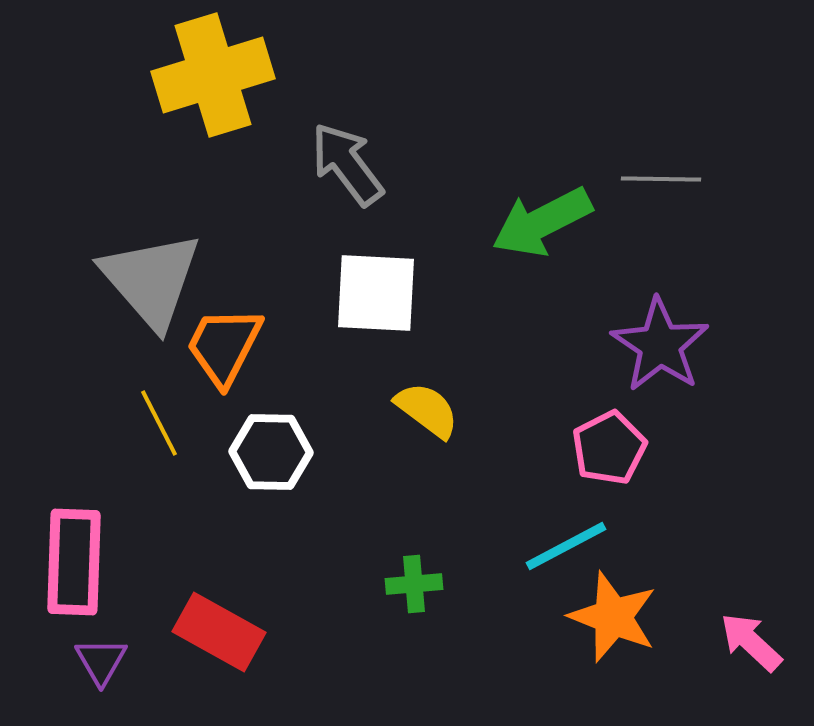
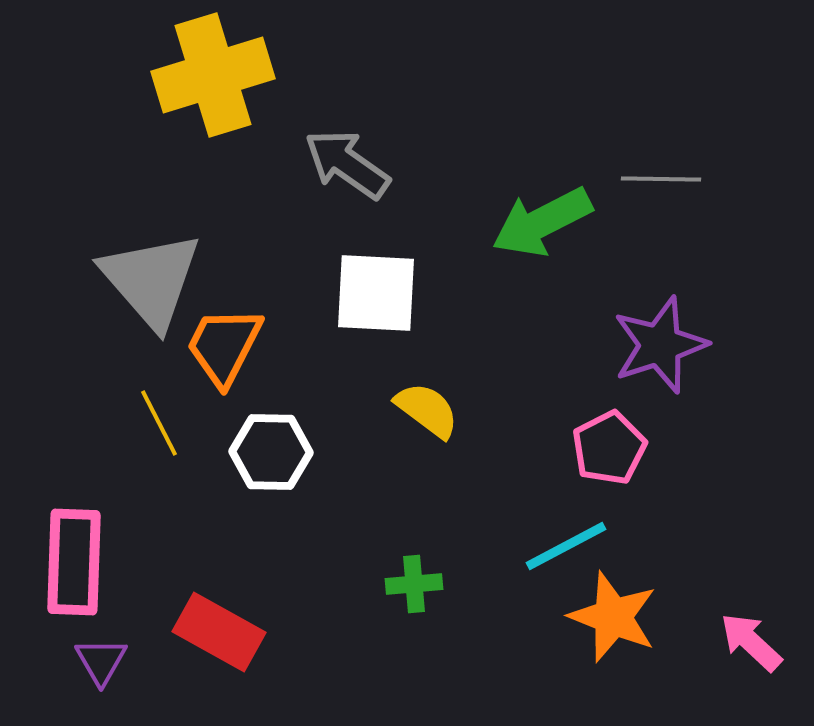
gray arrow: rotated 18 degrees counterclockwise
purple star: rotated 20 degrees clockwise
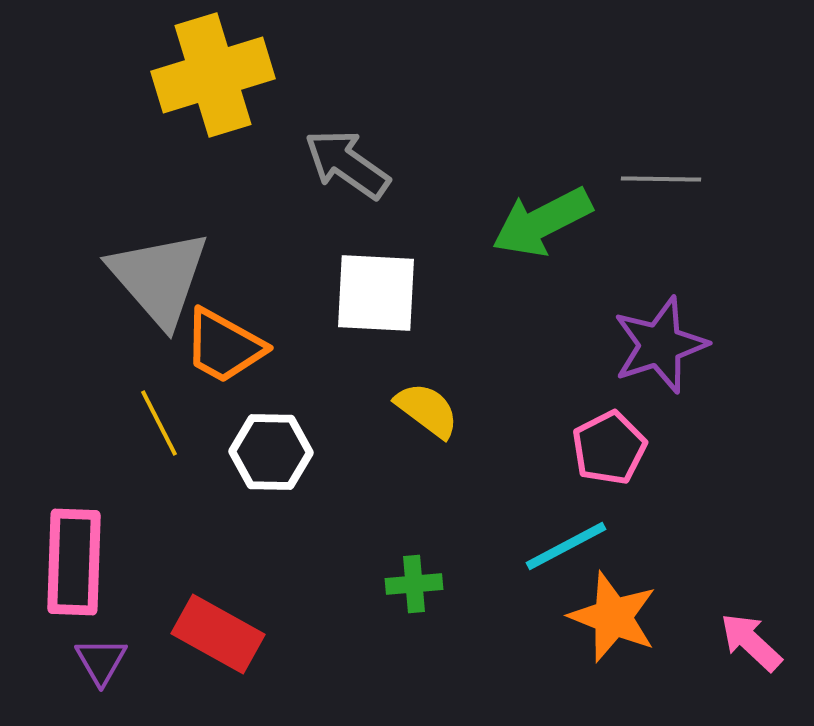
gray triangle: moved 8 px right, 2 px up
orange trapezoid: rotated 88 degrees counterclockwise
red rectangle: moved 1 px left, 2 px down
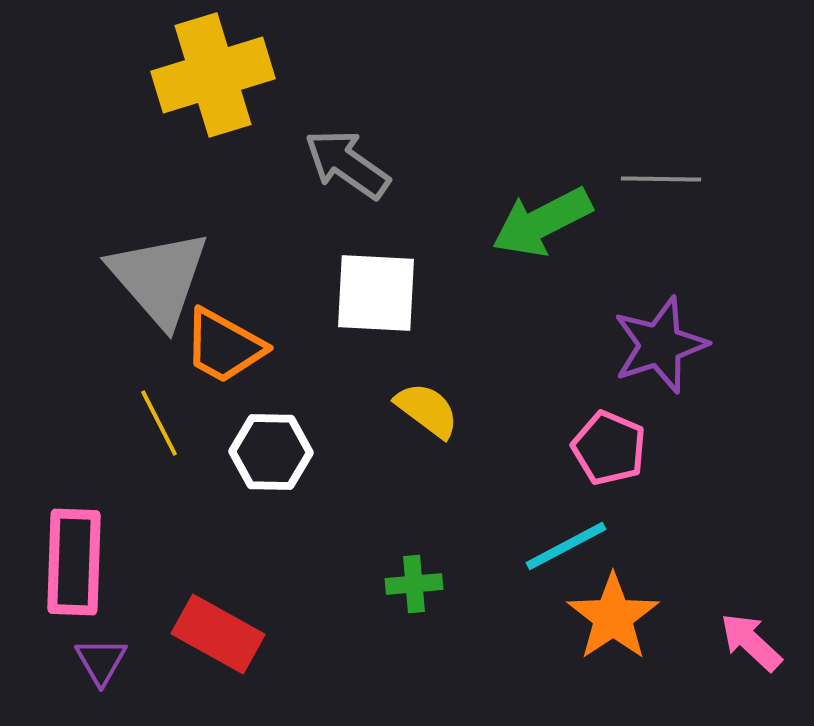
pink pentagon: rotated 22 degrees counterclockwise
orange star: rotated 16 degrees clockwise
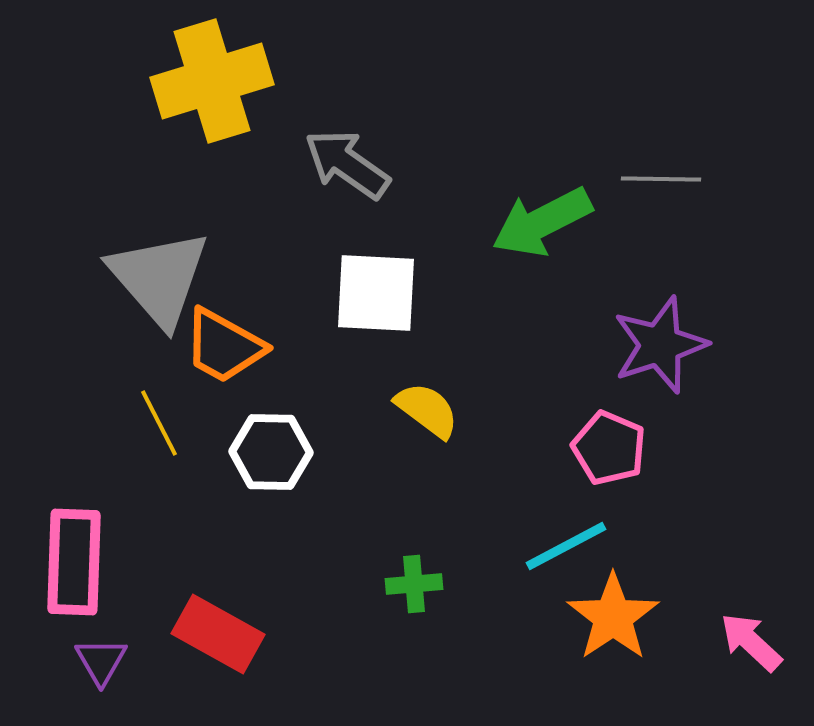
yellow cross: moved 1 px left, 6 px down
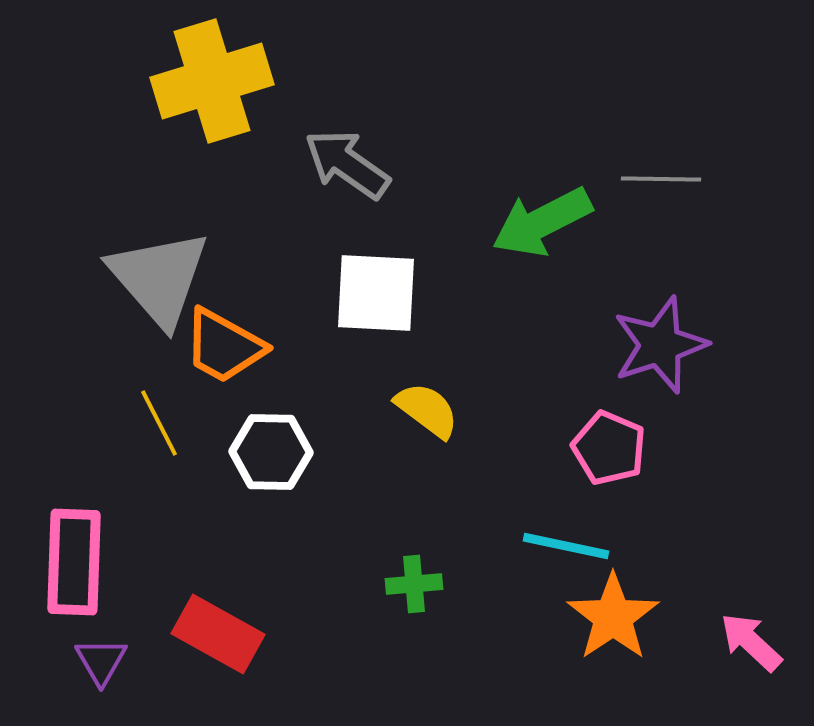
cyan line: rotated 40 degrees clockwise
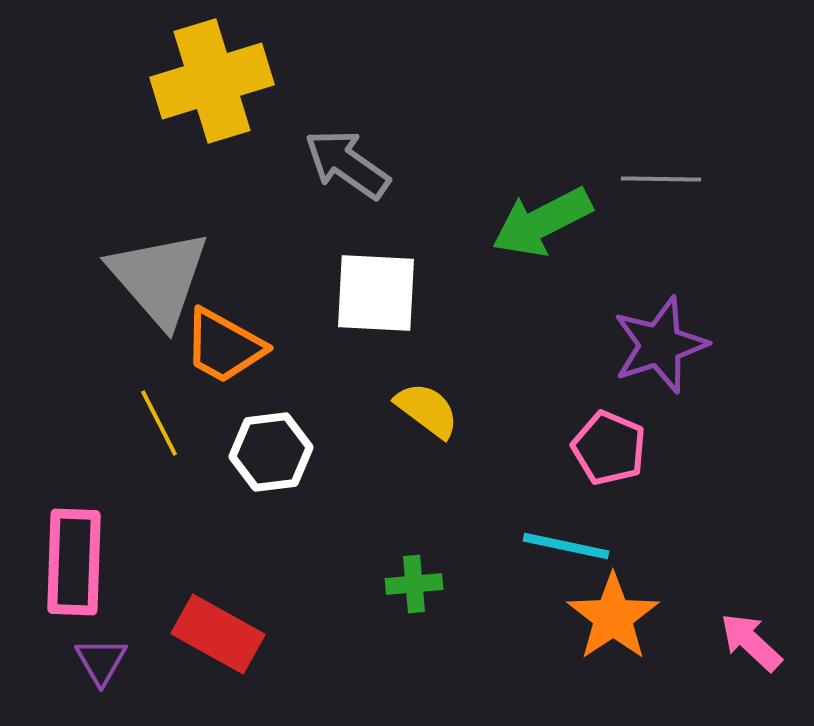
white hexagon: rotated 8 degrees counterclockwise
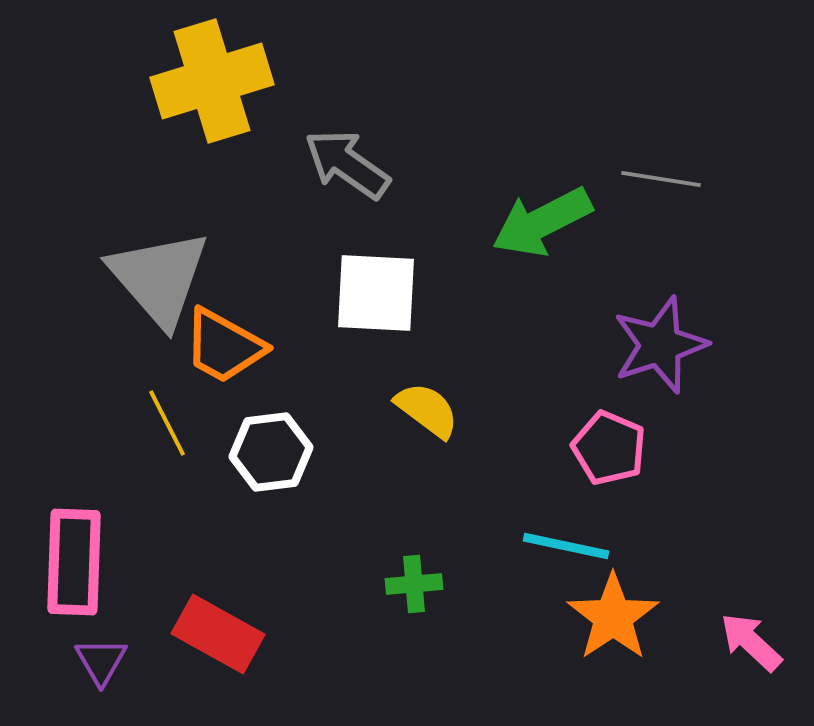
gray line: rotated 8 degrees clockwise
yellow line: moved 8 px right
